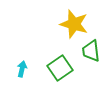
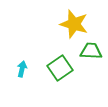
green trapezoid: rotated 100 degrees clockwise
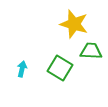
green square: rotated 25 degrees counterclockwise
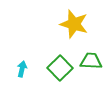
green trapezoid: moved 10 px down
green square: rotated 15 degrees clockwise
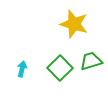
green trapezoid: rotated 20 degrees counterclockwise
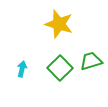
yellow star: moved 15 px left
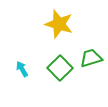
green trapezoid: moved 3 px up
cyan arrow: rotated 42 degrees counterclockwise
